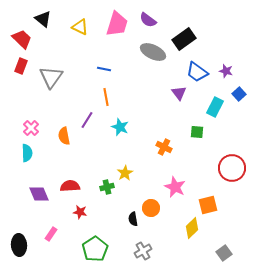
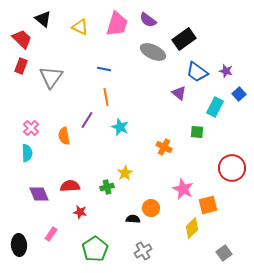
purple triangle: rotated 14 degrees counterclockwise
pink star: moved 8 px right, 2 px down
black semicircle: rotated 104 degrees clockwise
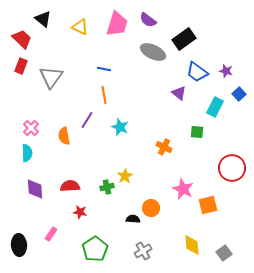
orange line: moved 2 px left, 2 px up
yellow star: moved 3 px down
purple diamond: moved 4 px left, 5 px up; rotated 20 degrees clockwise
yellow diamond: moved 17 px down; rotated 50 degrees counterclockwise
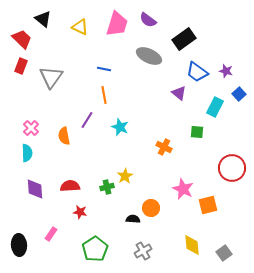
gray ellipse: moved 4 px left, 4 px down
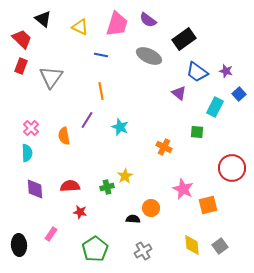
blue line: moved 3 px left, 14 px up
orange line: moved 3 px left, 4 px up
gray square: moved 4 px left, 7 px up
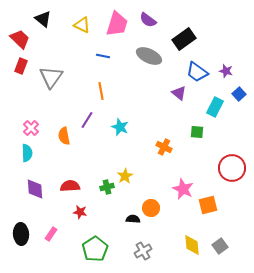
yellow triangle: moved 2 px right, 2 px up
red trapezoid: moved 2 px left
blue line: moved 2 px right, 1 px down
black ellipse: moved 2 px right, 11 px up
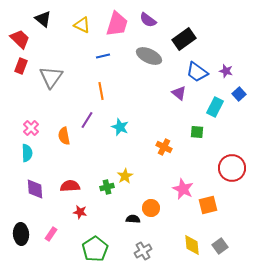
blue line: rotated 24 degrees counterclockwise
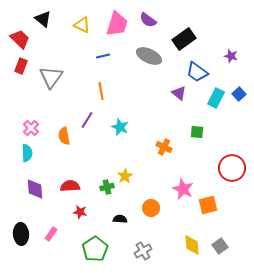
purple star: moved 5 px right, 15 px up
cyan rectangle: moved 1 px right, 9 px up
black semicircle: moved 13 px left
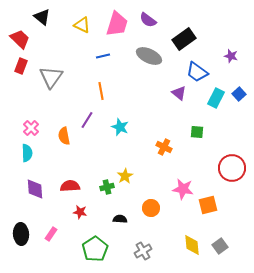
black triangle: moved 1 px left, 2 px up
pink star: rotated 15 degrees counterclockwise
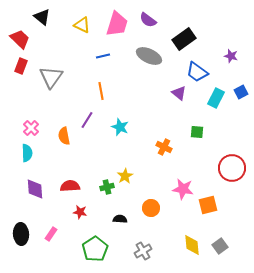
blue square: moved 2 px right, 2 px up; rotated 16 degrees clockwise
